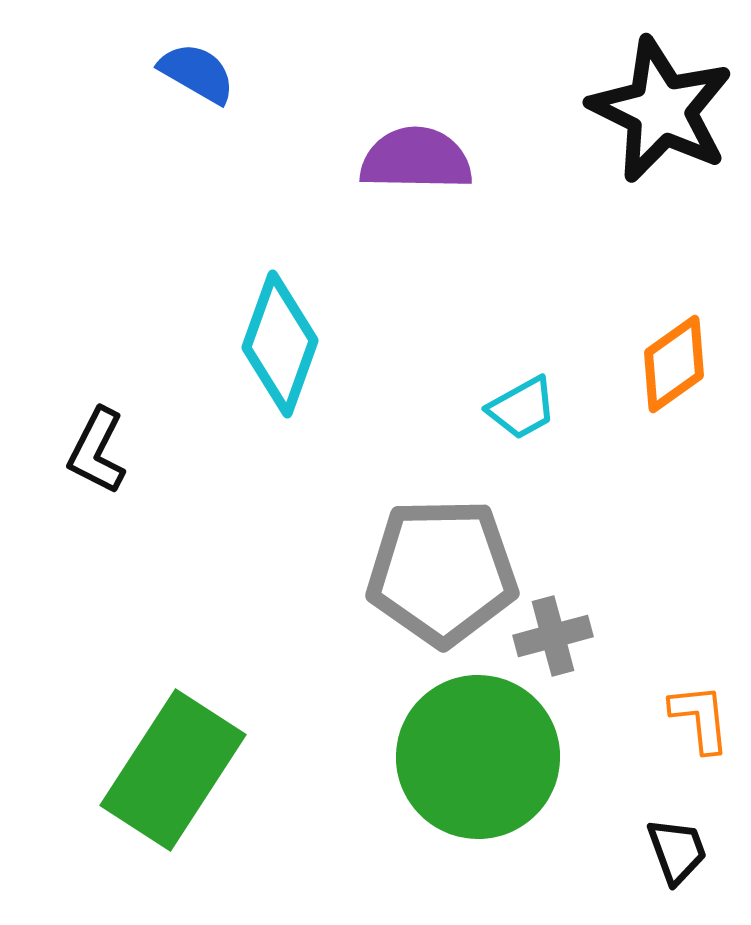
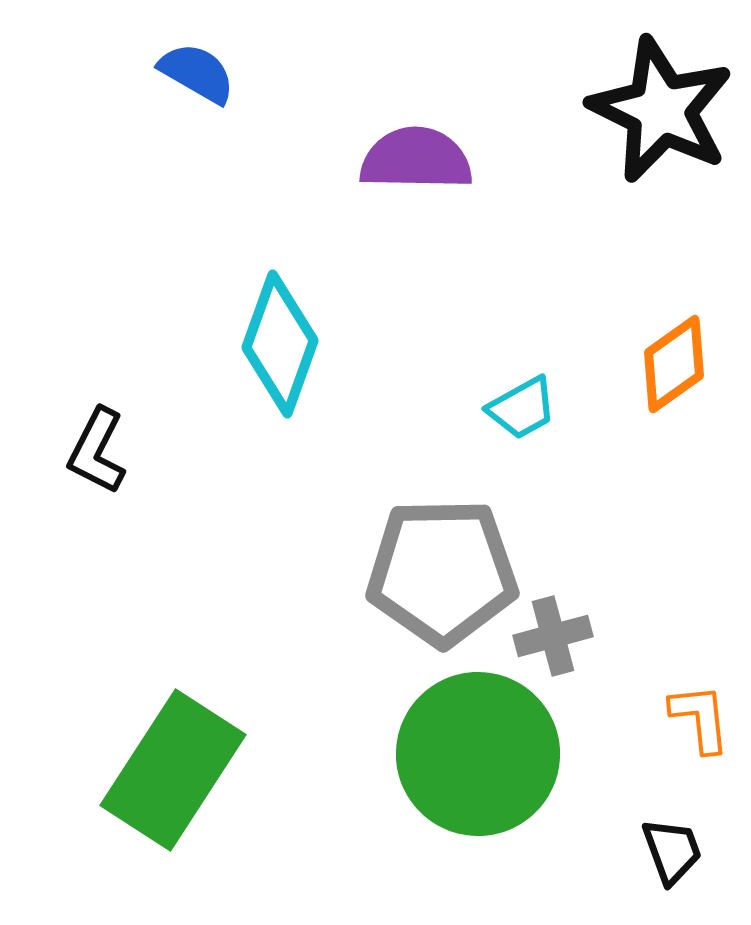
green circle: moved 3 px up
black trapezoid: moved 5 px left
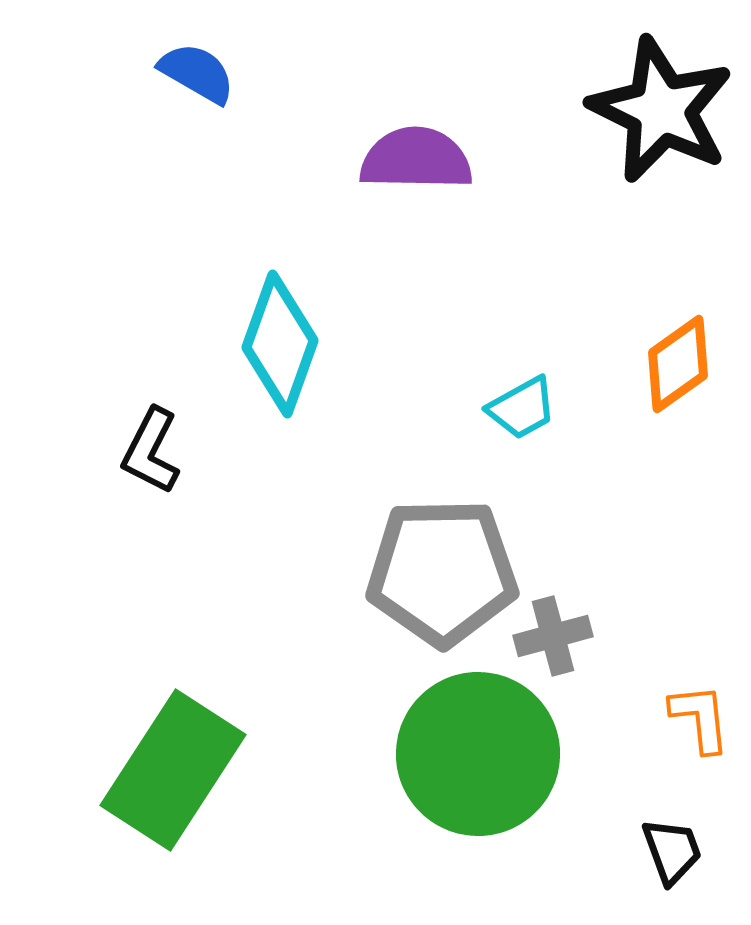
orange diamond: moved 4 px right
black L-shape: moved 54 px right
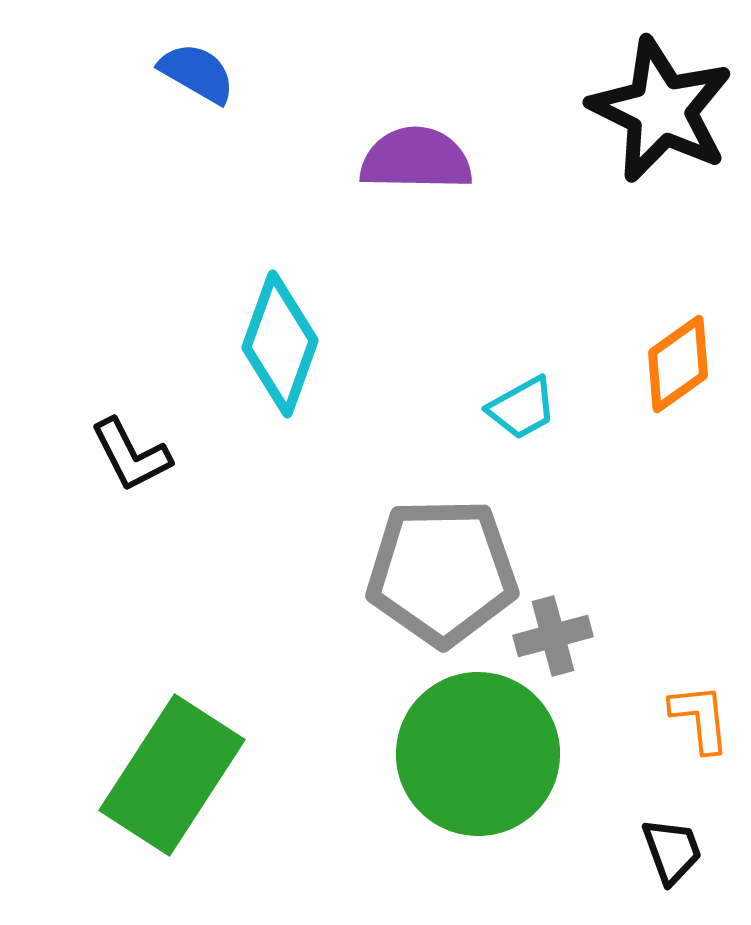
black L-shape: moved 20 px left, 4 px down; rotated 54 degrees counterclockwise
green rectangle: moved 1 px left, 5 px down
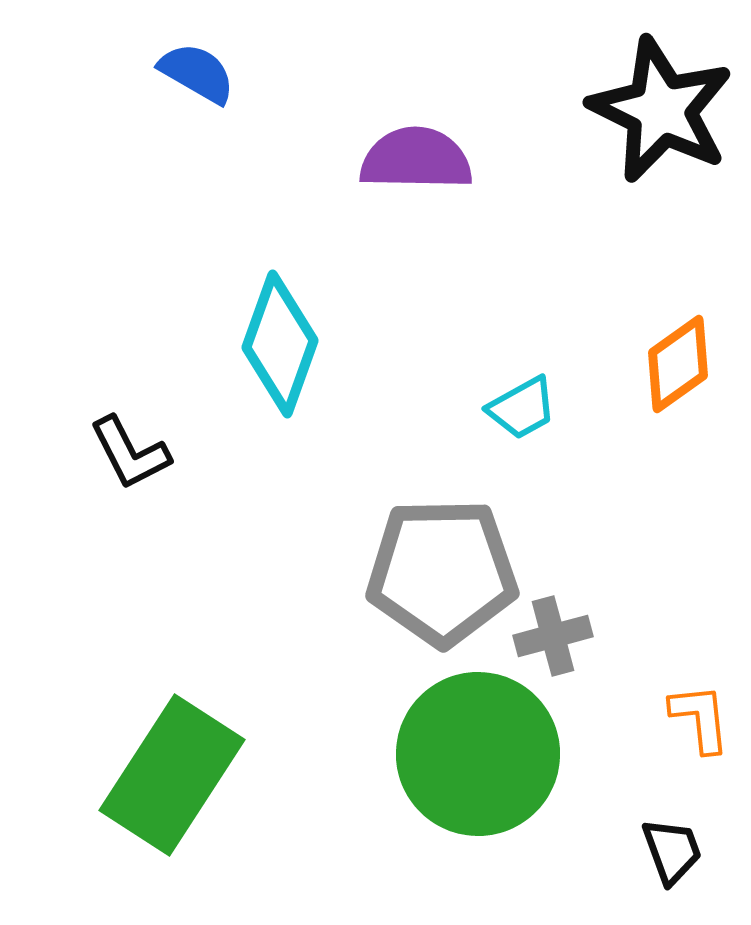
black L-shape: moved 1 px left, 2 px up
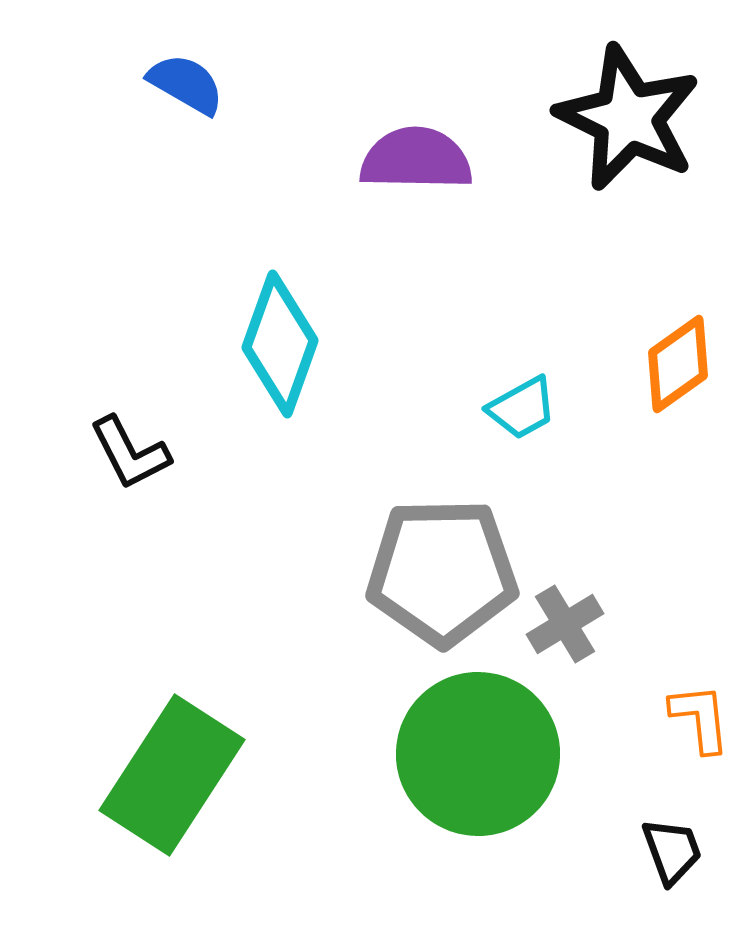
blue semicircle: moved 11 px left, 11 px down
black star: moved 33 px left, 8 px down
gray cross: moved 12 px right, 12 px up; rotated 16 degrees counterclockwise
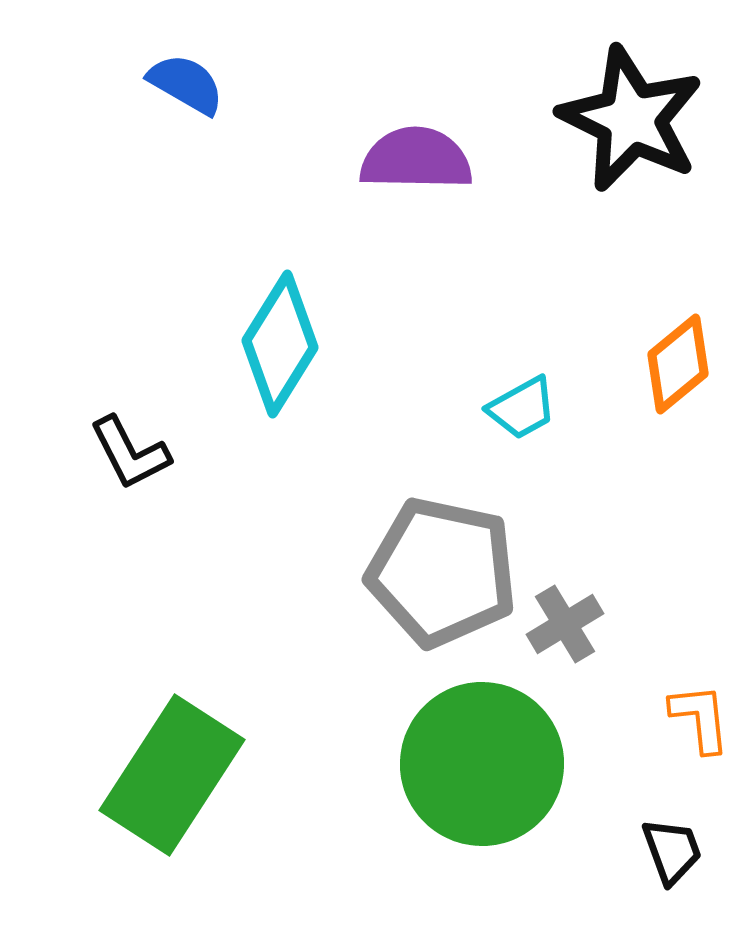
black star: moved 3 px right, 1 px down
cyan diamond: rotated 12 degrees clockwise
orange diamond: rotated 4 degrees counterclockwise
gray pentagon: rotated 13 degrees clockwise
green circle: moved 4 px right, 10 px down
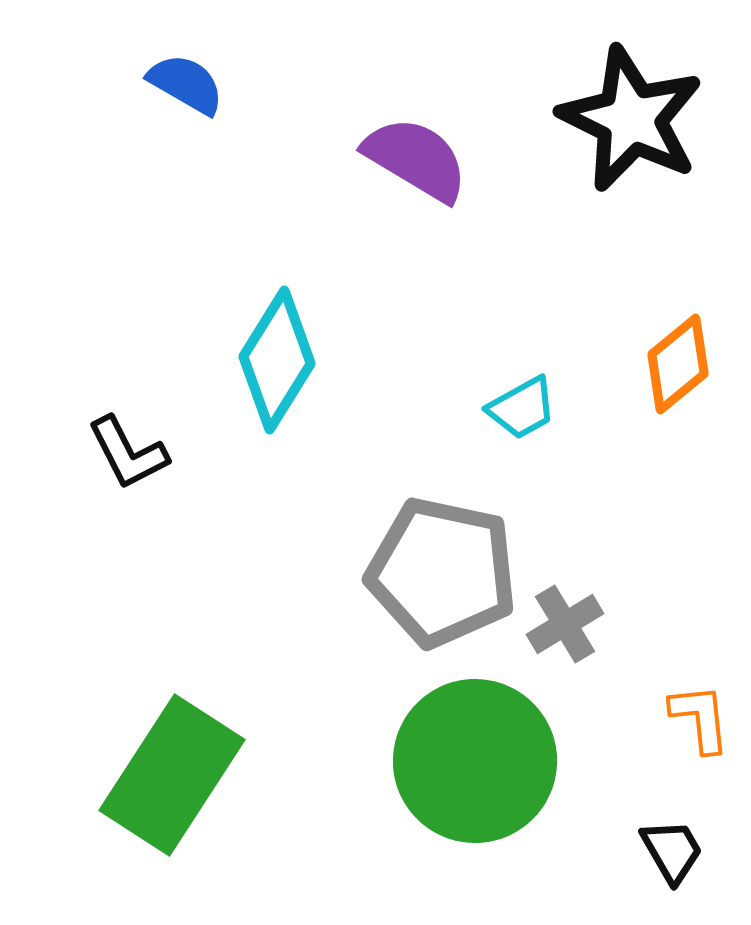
purple semicircle: rotated 30 degrees clockwise
cyan diamond: moved 3 px left, 16 px down
black L-shape: moved 2 px left
green circle: moved 7 px left, 3 px up
black trapezoid: rotated 10 degrees counterclockwise
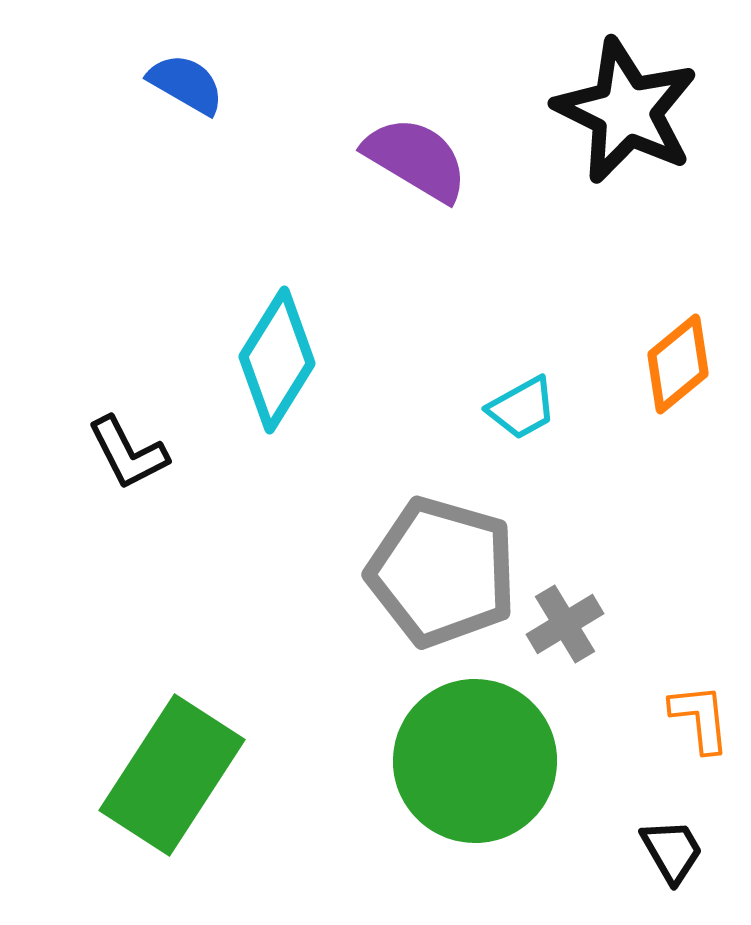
black star: moved 5 px left, 8 px up
gray pentagon: rotated 4 degrees clockwise
